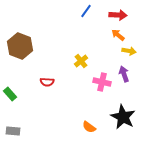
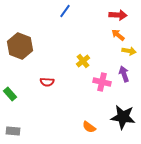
blue line: moved 21 px left
yellow cross: moved 2 px right
black star: rotated 20 degrees counterclockwise
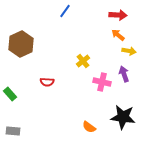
brown hexagon: moved 1 px right, 2 px up; rotated 15 degrees clockwise
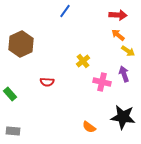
yellow arrow: moved 1 px left; rotated 24 degrees clockwise
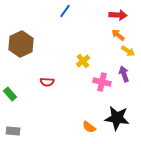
black star: moved 6 px left, 1 px down
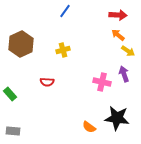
yellow cross: moved 20 px left, 11 px up; rotated 24 degrees clockwise
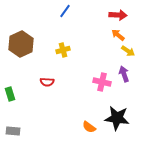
green rectangle: rotated 24 degrees clockwise
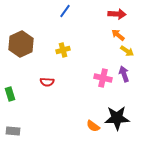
red arrow: moved 1 px left, 1 px up
yellow arrow: moved 1 px left
pink cross: moved 1 px right, 4 px up
black star: rotated 10 degrees counterclockwise
orange semicircle: moved 4 px right, 1 px up
